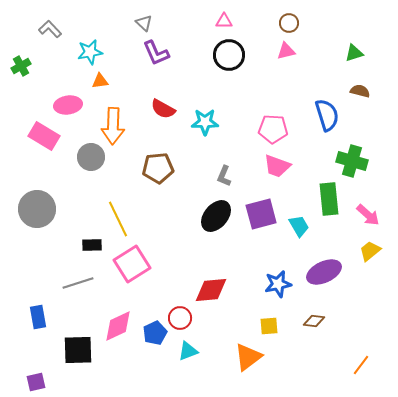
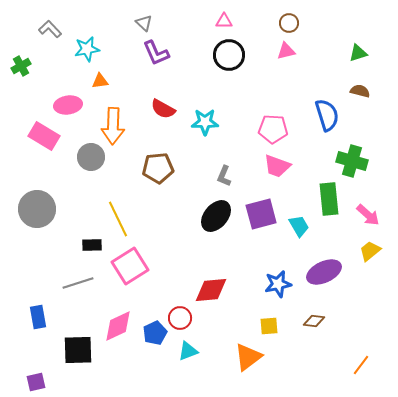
cyan star at (90, 52): moved 3 px left, 3 px up
green triangle at (354, 53): moved 4 px right
pink square at (132, 264): moved 2 px left, 2 px down
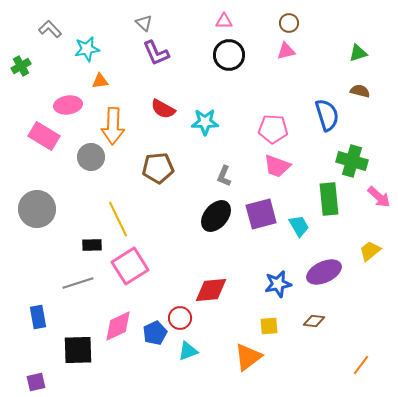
pink arrow at (368, 215): moved 11 px right, 18 px up
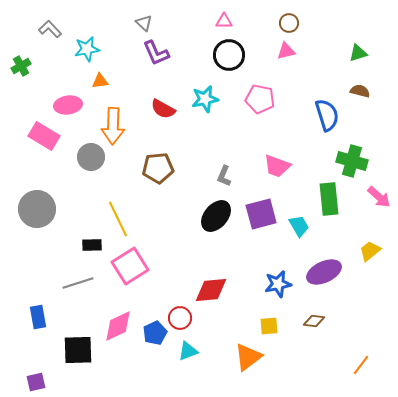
cyan star at (205, 122): moved 23 px up; rotated 12 degrees counterclockwise
pink pentagon at (273, 129): moved 13 px left, 30 px up; rotated 8 degrees clockwise
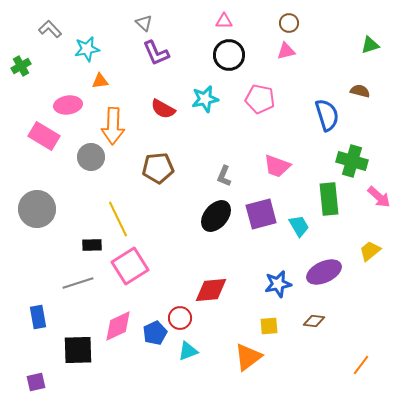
green triangle at (358, 53): moved 12 px right, 8 px up
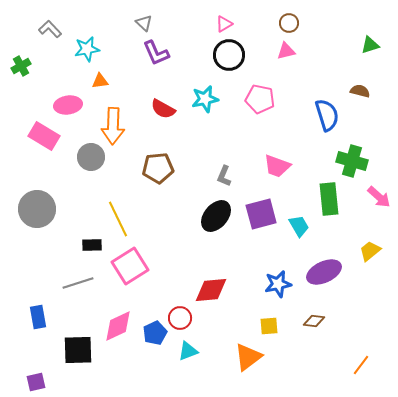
pink triangle at (224, 21): moved 3 px down; rotated 30 degrees counterclockwise
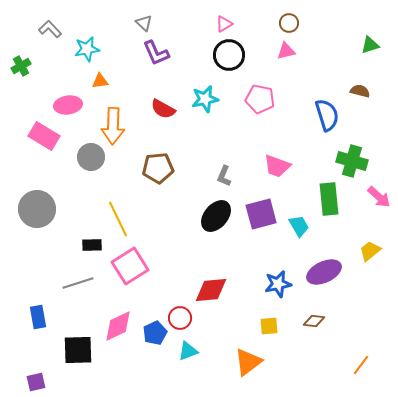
orange triangle at (248, 357): moved 5 px down
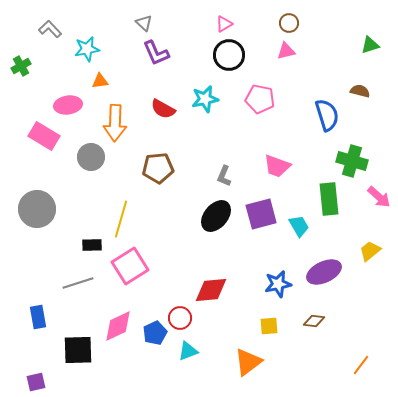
orange arrow at (113, 126): moved 2 px right, 3 px up
yellow line at (118, 219): moved 3 px right; rotated 42 degrees clockwise
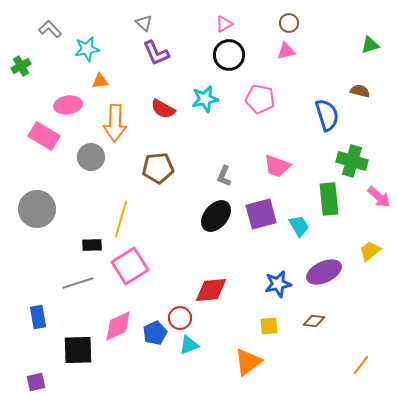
cyan triangle at (188, 351): moved 1 px right, 6 px up
